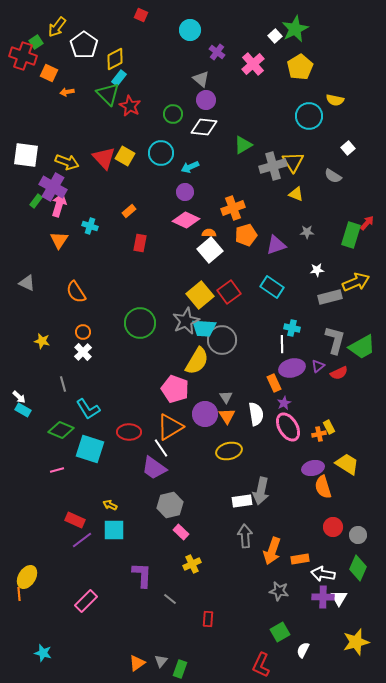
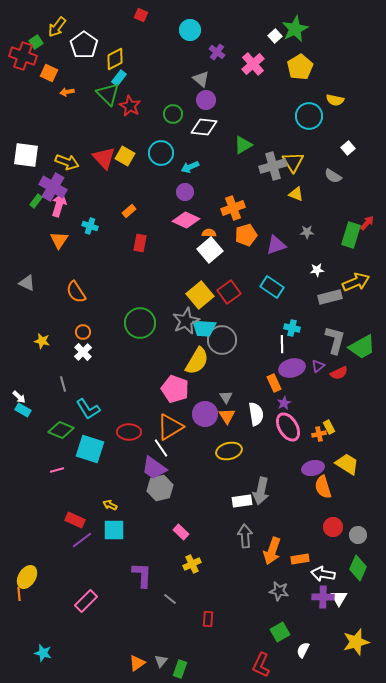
gray hexagon at (170, 505): moved 10 px left, 17 px up
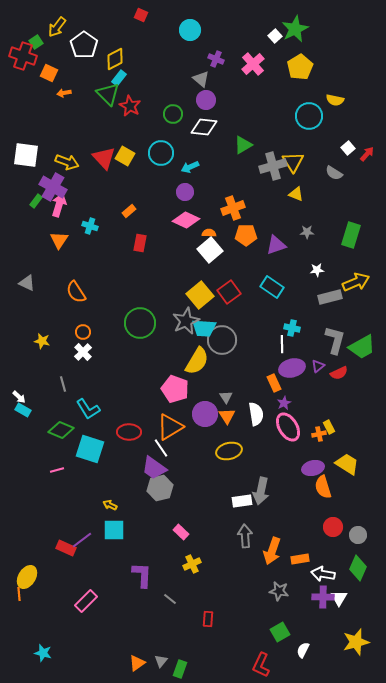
purple cross at (217, 52): moved 1 px left, 7 px down; rotated 14 degrees counterclockwise
orange arrow at (67, 92): moved 3 px left, 1 px down
gray semicircle at (333, 176): moved 1 px right, 3 px up
red arrow at (367, 223): moved 69 px up
orange pentagon at (246, 235): rotated 15 degrees clockwise
red rectangle at (75, 520): moved 9 px left, 28 px down
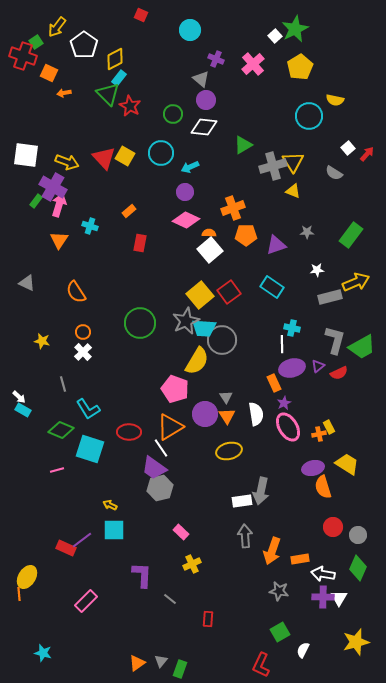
yellow triangle at (296, 194): moved 3 px left, 3 px up
green rectangle at (351, 235): rotated 20 degrees clockwise
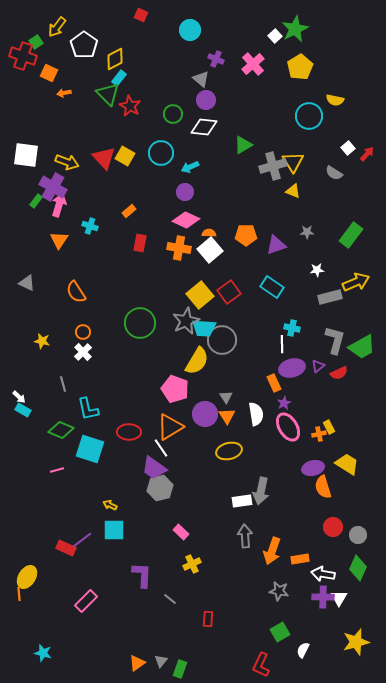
orange cross at (233, 208): moved 54 px left, 40 px down; rotated 30 degrees clockwise
cyan L-shape at (88, 409): rotated 20 degrees clockwise
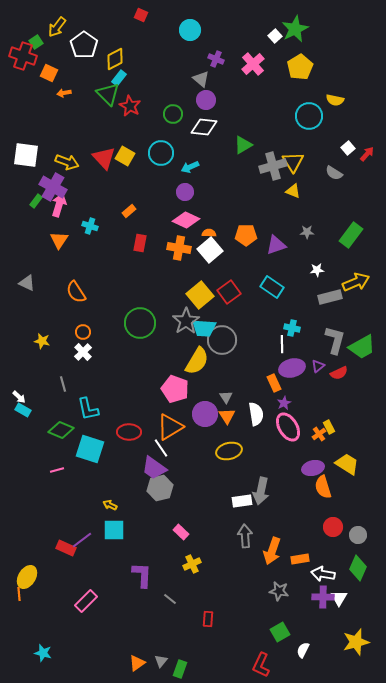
gray star at (186, 321): rotated 8 degrees counterclockwise
orange cross at (319, 434): rotated 24 degrees counterclockwise
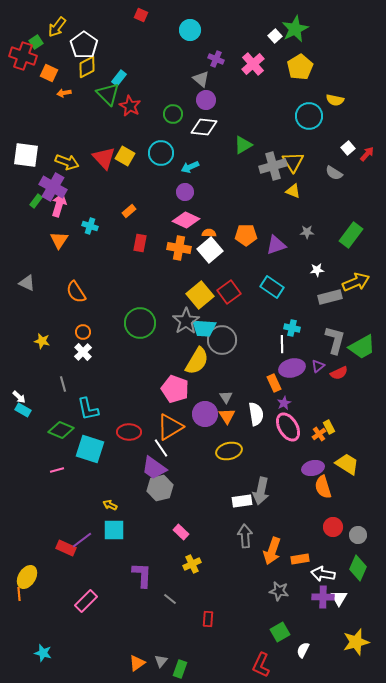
yellow diamond at (115, 59): moved 28 px left, 8 px down
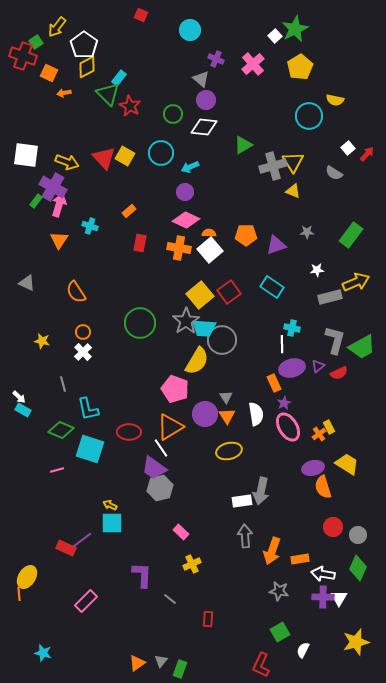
cyan square at (114, 530): moved 2 px left, 7 px up
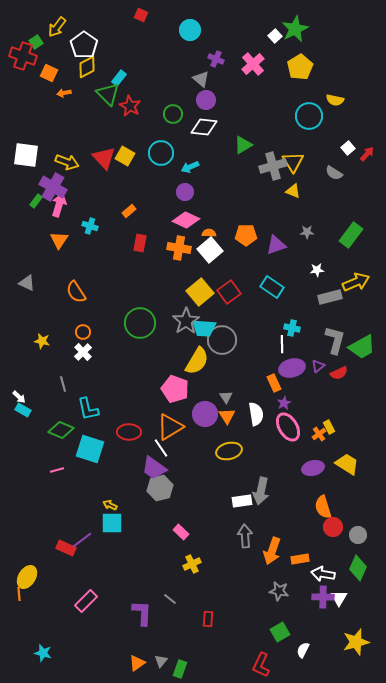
yellow square at (200, 295): moved 3 px up
orange semicircle at (323, 487): moved 20 px down
purple L-shape at (142, 575): moved 38 px down
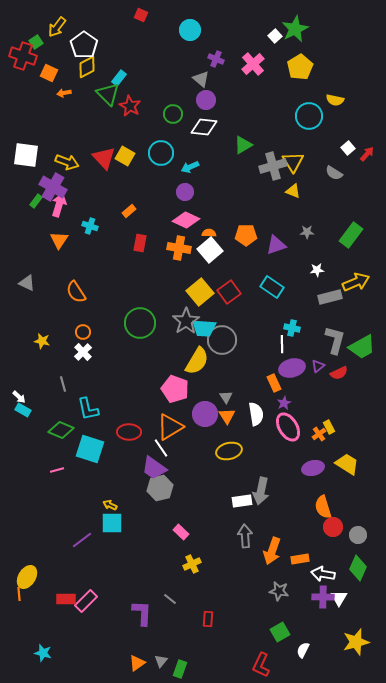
red rectangle at (66, 548): moved 51 px down; rotated 24 degrees counterclockwise
